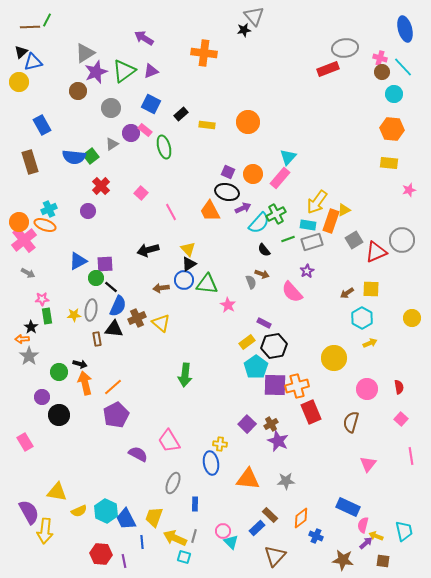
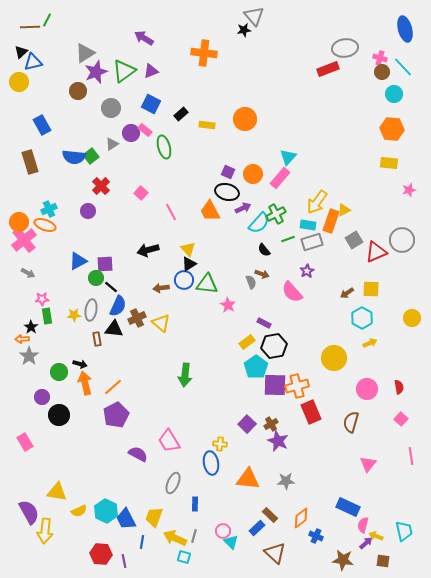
orange circle at (248, 122): moved 3 px left, 3 px up
blue line at (142, 542): rotated 16 degrees clockwise
brown triangle at (275, 556): moved 3 px up; rotated 30 degrees counterclockwise
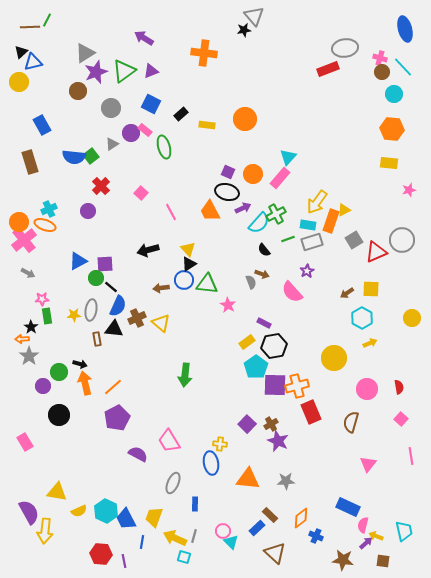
purple circle at (42, 397): moved 1 px right, 11 px up
purple pentagon at (116, 415): moved 1 px right, 3 px down
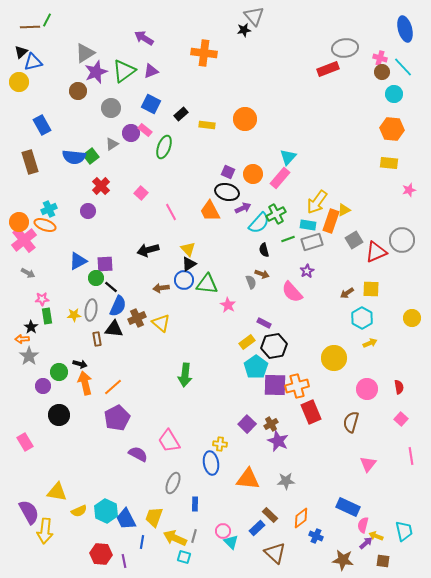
green ellipse at (164, 147): rotated 35 degrees clockwise
black semicircle at (264, 250): rotated 24 degrees clockwise
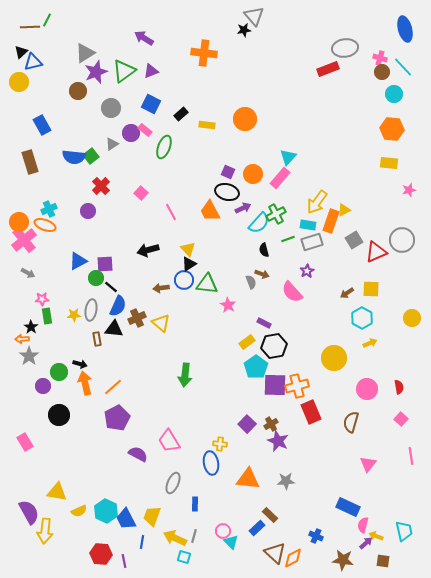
yellow trapezoid at (154, 517): moved 2 px left, 1 px up
orange diamond at (301, 518): moved 8 px left, 40 px down; rotated 10 degrees clockwise
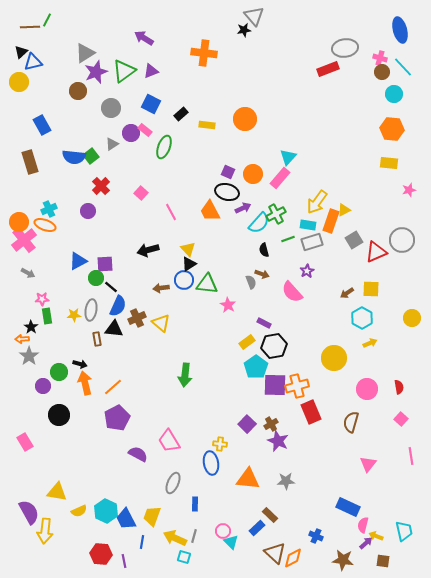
blue ellipse at (405, 29): moved 5 px left, 1 px down
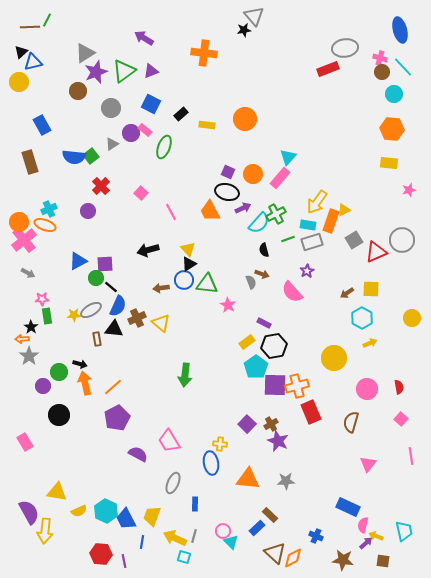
gray ellipse at (91, 310): rotated 50 degrees clockwise
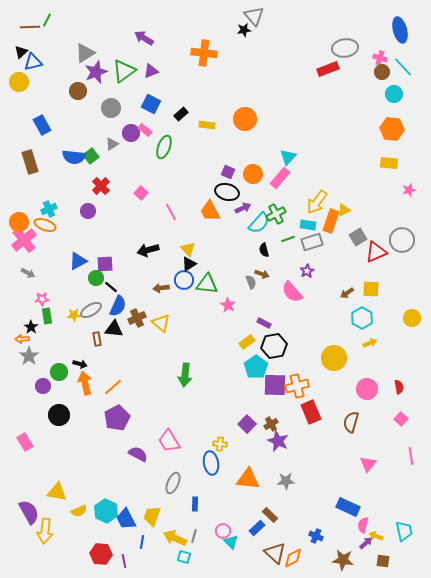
gray square at (354, 240): moved 4 px right, 3 px up
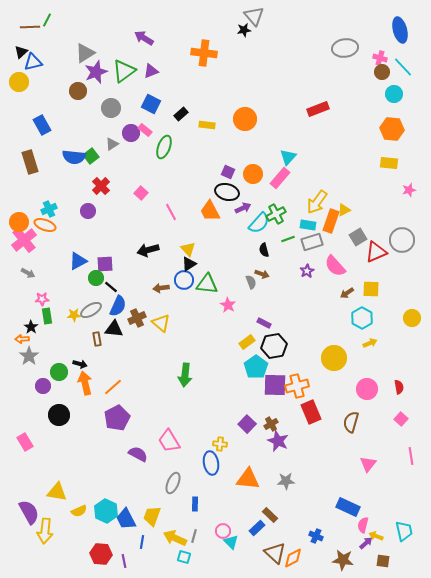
red rectangle at (328, 69): moved 10 px left, 40 px down
pink semicircle at (292, 292): moved 43 px right, 26 px up
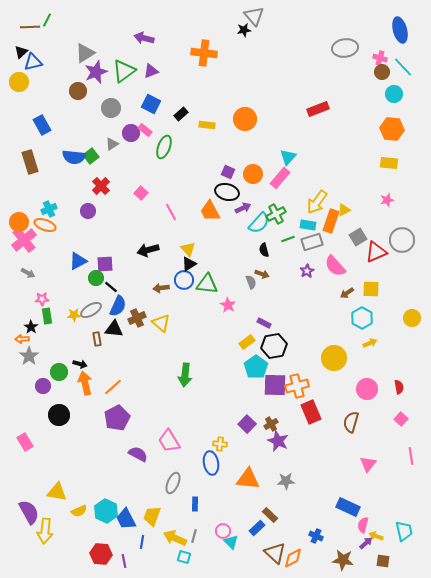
purple arrow at (144, 38): rotated 18 degrees counterclockwise
pink star at (409, 190): moved 22 px left, 10 px down
